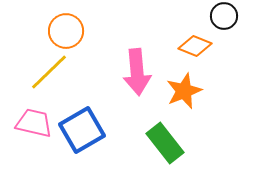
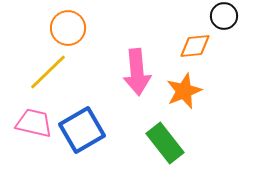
orange circle: moved 2 px right, 3 px up
orange diamond: rotated 28 degrees counterclockwise
yellow line: moved 1 px left
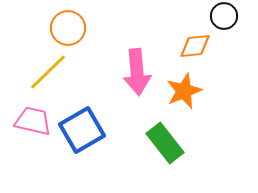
pink trapezoid: moved 1 px left, 2 px up
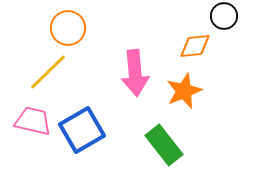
pink arrow: moved 2 px left, 1 px down
green rectangle: moved 1 px left, 2 px down
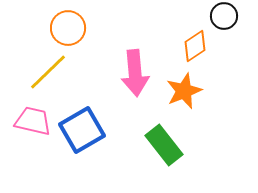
orange diamond: rotated 28 degrees counterclockwise
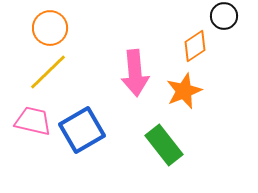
orange circle: moved 18 px left
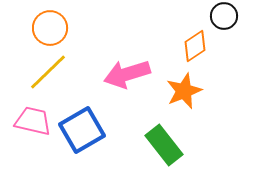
pink arrow: moved 8 px left, 1 px down; rotated 78 degrees clockwise
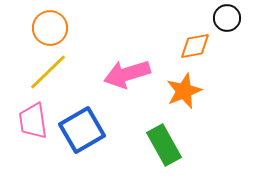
black circle: moved 3 px right, 2 px down
orange diamond: rotated 24 degrees clockwise
pink trapezoid: rotated 111 degrees counterclockwise
green rectangle: rotated 9 degrees clockwise
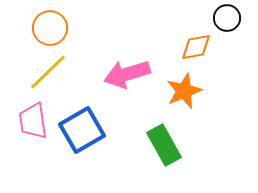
orange diamond: moved 1 px right, 1 px down
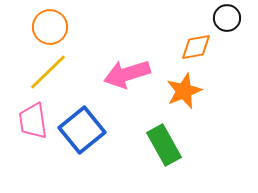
orange circle: moved 1 px up
blue square: rotated 9 degrees counterclockwise
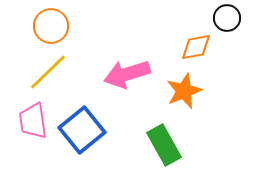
orange circle: moved 1 px right, 1 px up
